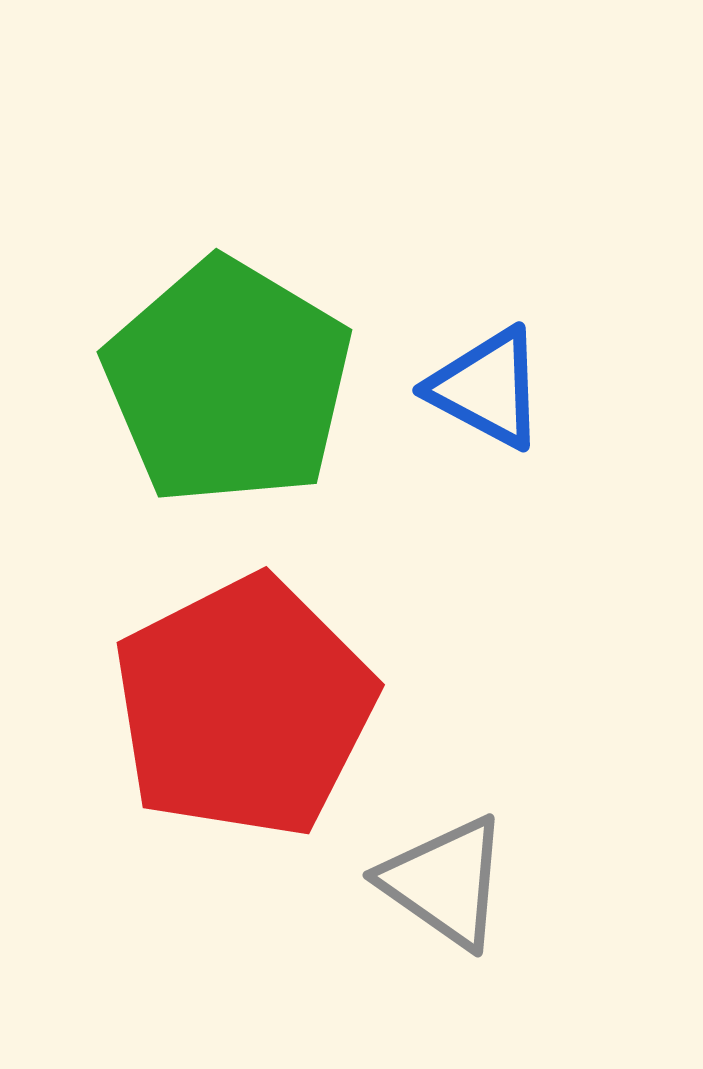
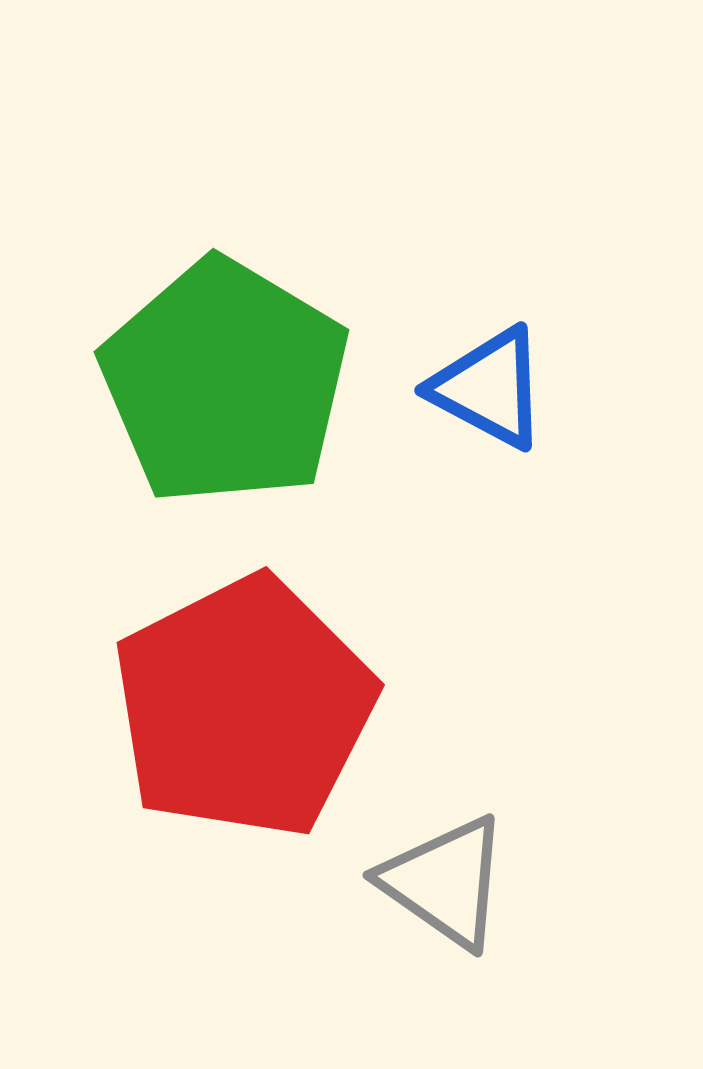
green pentagon: moved 3 px left
blue triangle: moved 2 px right
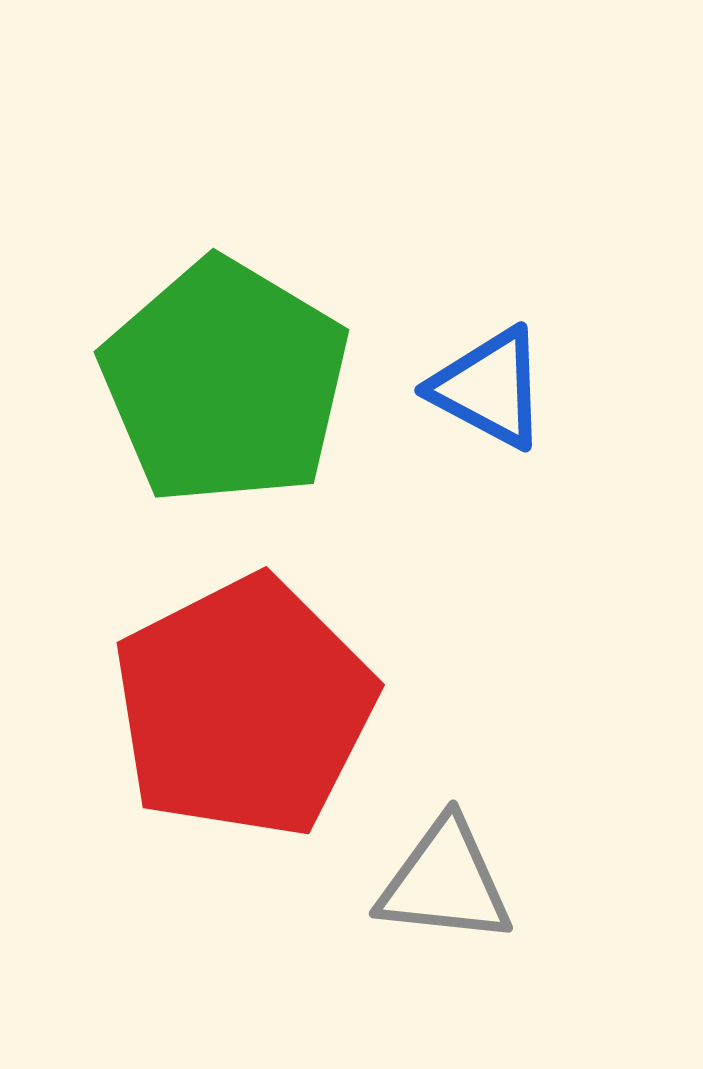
gray triangle: rotated 29 degrees counterclockwise
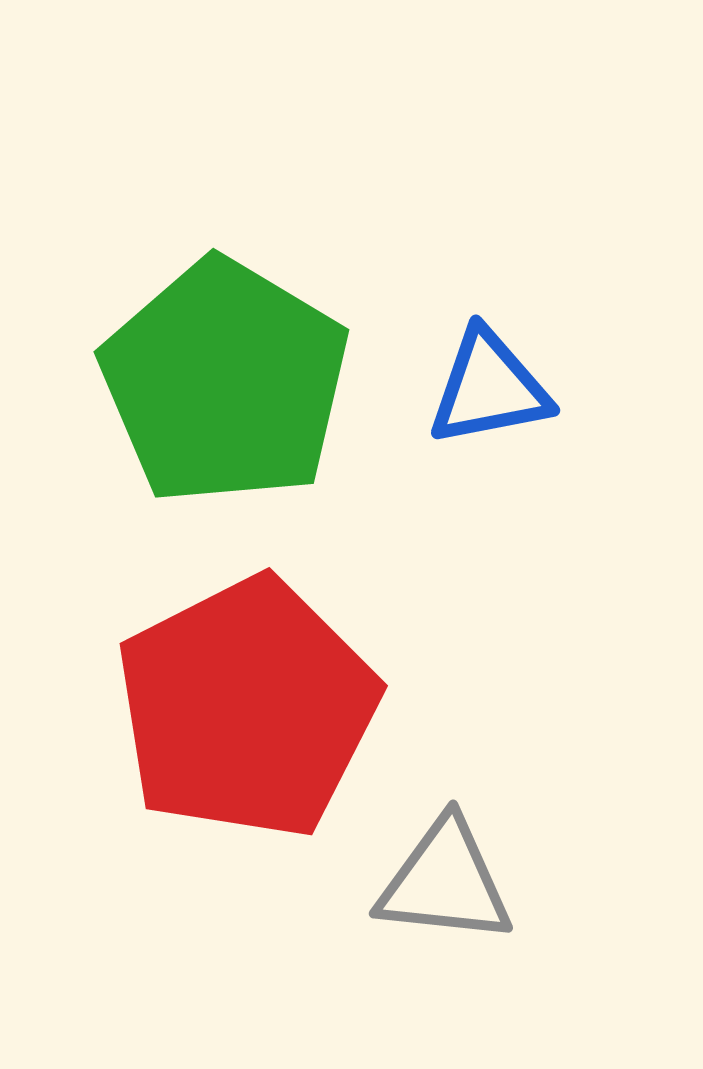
blue triangle: rotated 39 degrees counterclockwise
red pentagon: moved 3 px right, 1 px down
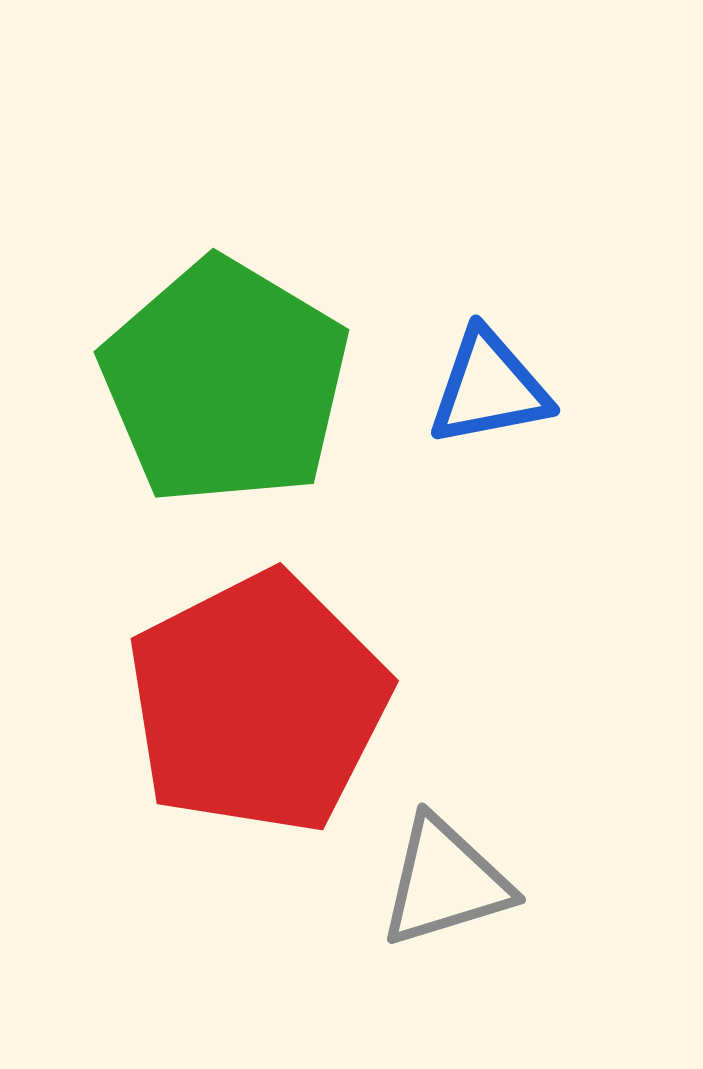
red pentagon: moved 11 px right, 5 px up
gray triangle: rotated 23 degrees counterclockwise
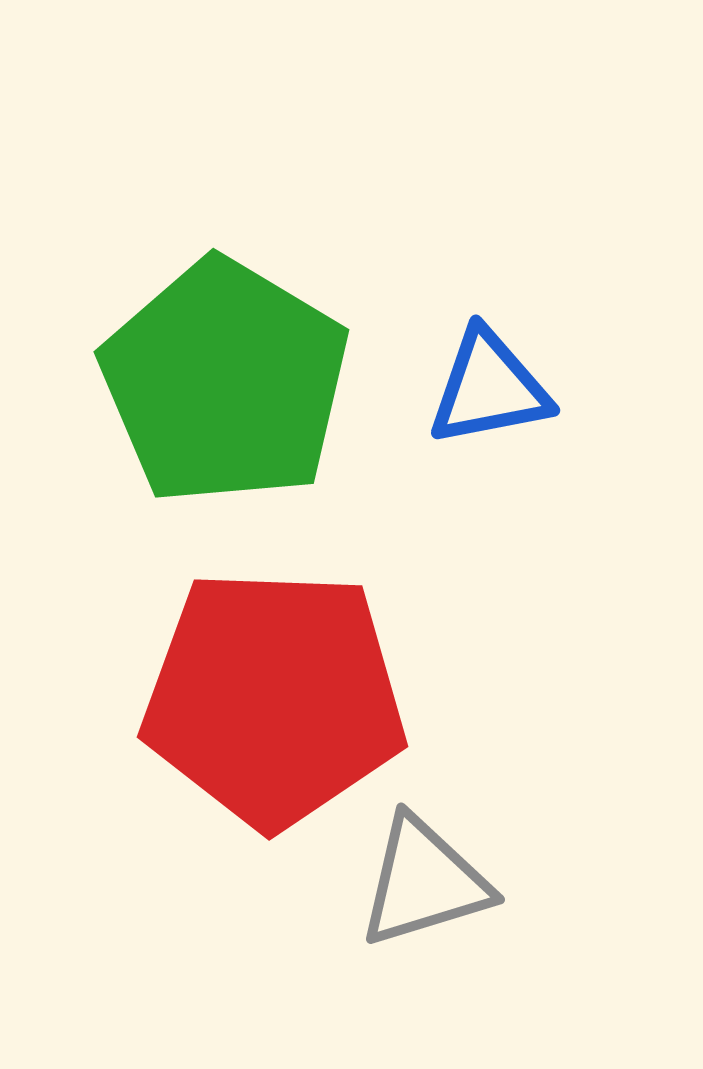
red pentagon: moved 16 px right, 5 px up; rotated 29 degrees clockwise
gray triangle: moved 21 px left
